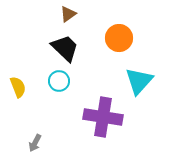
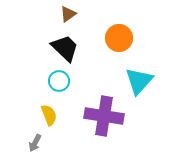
yellow semicircle: moved 31 px right, 28 px down
purple cross: moved 1 px right, 1 px up
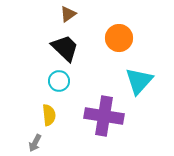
yellow semicircle: rotated 15 degrees clockwise
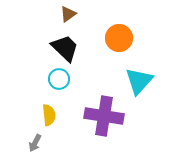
cyan circle: moved 2 px up
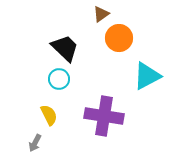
brown triangle: moved 33 px right
cyan triangle: moved 8 px right, 5 px up; rotated 20 degrees clockwise
yellow semicircle: rotated 20 degrees counterclockwise
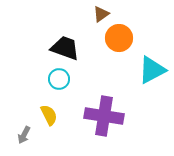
black trapezoid: rotated 24 degrees counterclockwise
cyan triangle: moved 5 px right, 6 px up
gray arrow: moved 11 px left, 8 px up
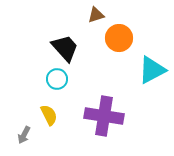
brown triangle: moved 5 px left, 1 px down; rotated 18 degrees clockwise
black trapezoid: rotated 28 degrees clockwise
cyan circle: moved 2 px left
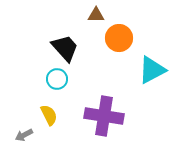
brown triangle: rotated 18 degrees clockwise
gray arrow: rotated 36 degrees clockwise
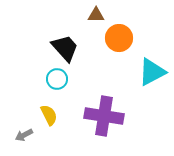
cyan triangle: moved 2 px down
